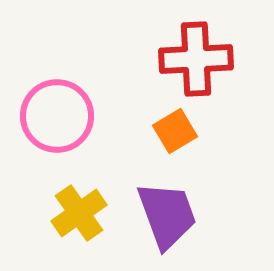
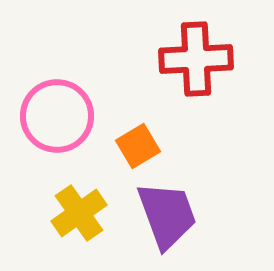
orange square: moved 37 px left, 15 px down
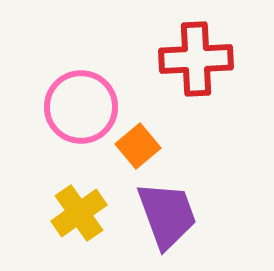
pink circle: moved 24 px right, 9 px up
orange square: rotated 9 degrees counterclockwise
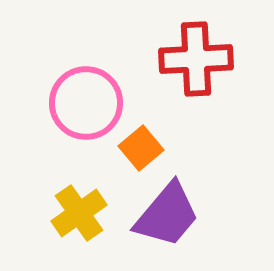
pink circle: moved 5 px right, 4 px up
orange square: moved 3 px right, 2 px down
purple trapezoid: rotated 60 degrees clockwise
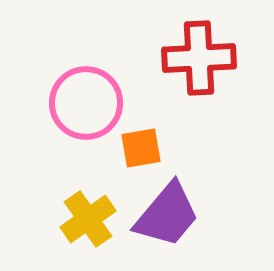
red cross: moved 3 px right, 1 px up
orange square: rotated 30 degrees clockwise
yellow cross: moved 9 px right, 6 px down
